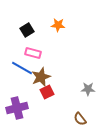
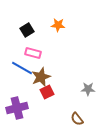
brown semicircle: moved 3 px left
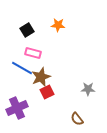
purple cross: rotated 10 degrees counterclockwise
